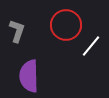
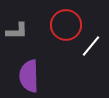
gray L-shape: rotated 70 degrees clockwise
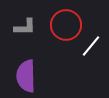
gray L-shape: moved 8 px right, 4 px up
purple semicircle: moved 3 px left
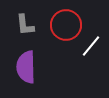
gray L-shape: moved 2 px up; rotated 85 degrees clockwise
purple semicircle: moved 9 px up
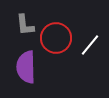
red circle: moved 10 px left, 13 px down
white line: moved 1 px left, 1 px up
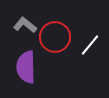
gray L-shape: rotated 135 degrees clockwise
red circle: moved 1 px left, 1 px up
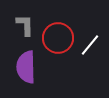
gray L-shape: rotated 50 degrees clockwise
red circle: moved 3 px right, 1 px down
